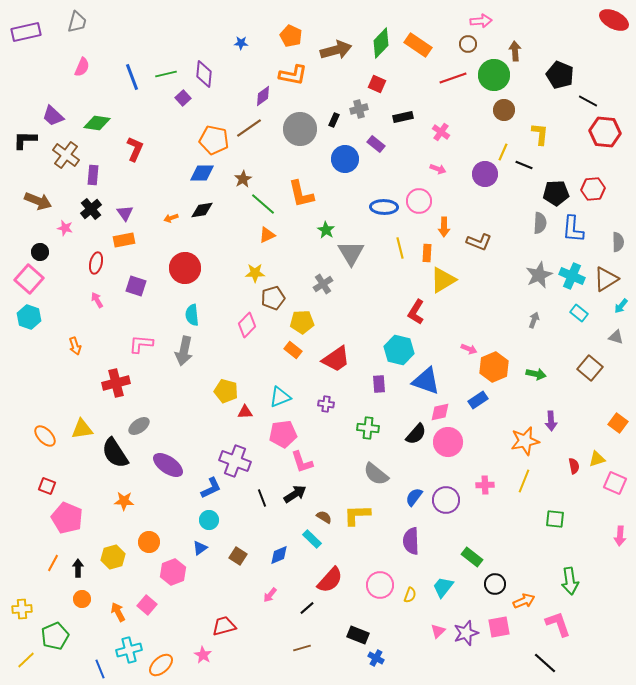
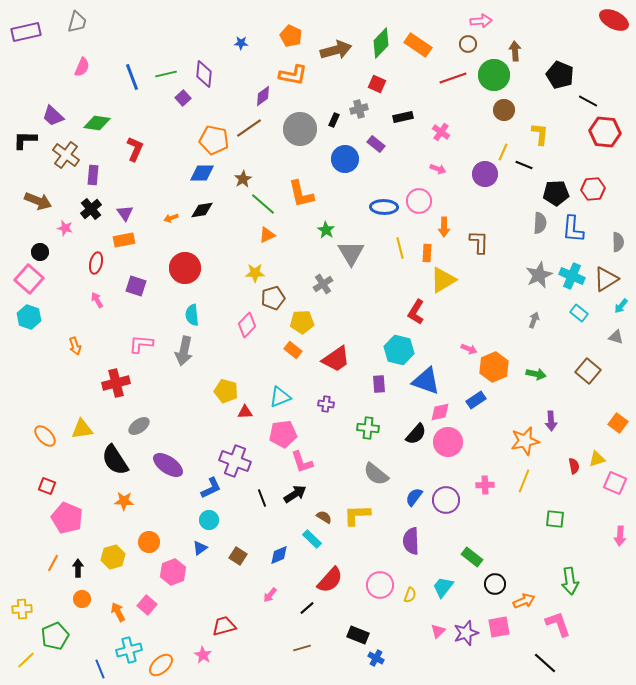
brown L-shape at (479, 242): rotated 110 degrees counterclockwise
brown square at (590, 368): moved 2 px left, 3 px down
blue rectangle at (478, 400): moved 2 px left
black semicircle at (115, 453): moved 7 px down
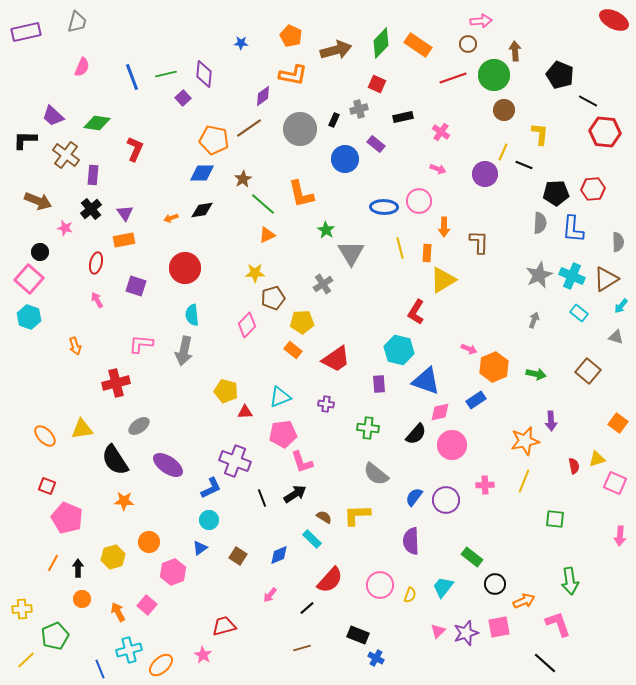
pink circle at (448, 442): moved 4 px right, 3 px down
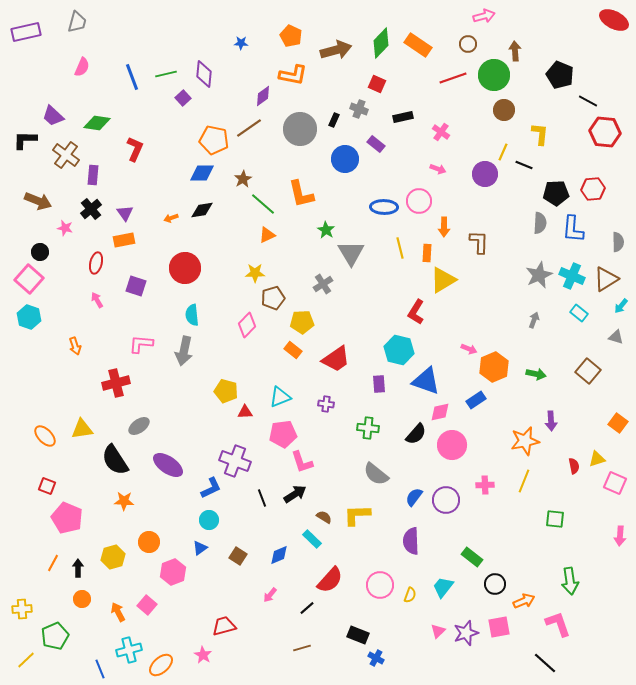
pink arrow at (481, 21): moved 3 px right, 5 px up; rotated 10 degrees counterclockwise
gray cross at (359, 109): rotated 36 degrees clockwise
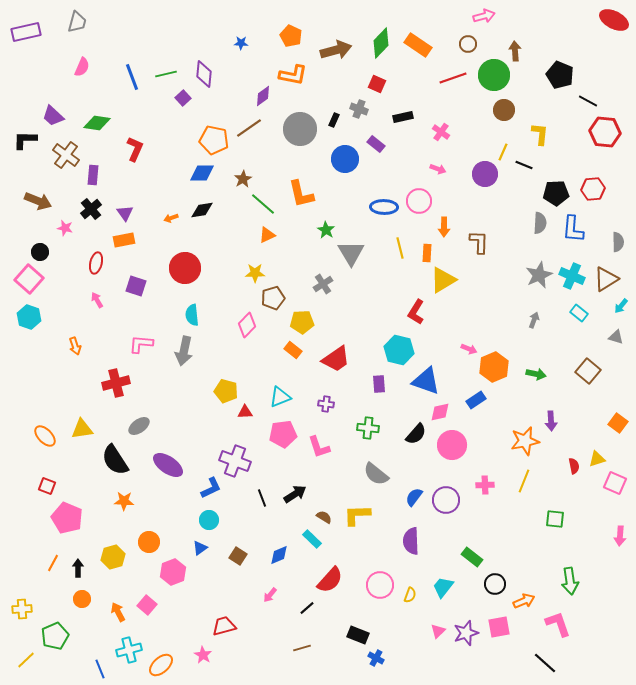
pink L-shape at (302, 462): moved 17 px right, 15 px up
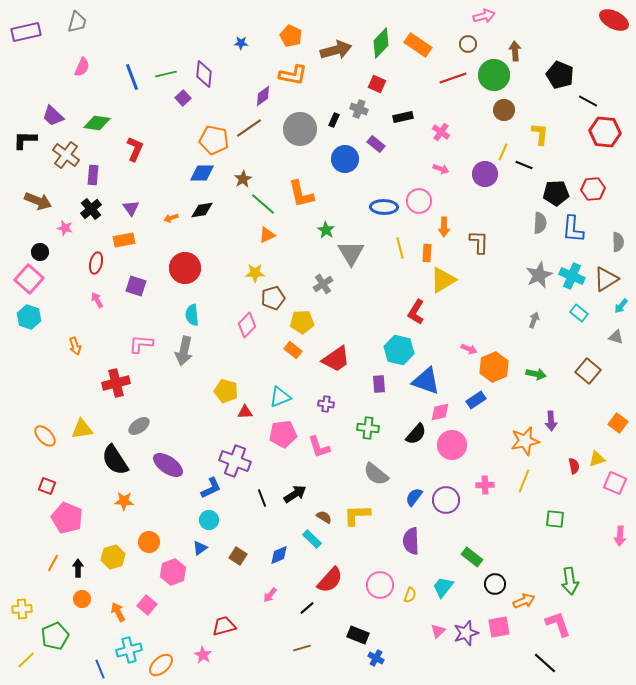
pink arrow at (438, 169): moved 3 px right
purple triangle at (125, 213): moved 6 px right, 5 px up
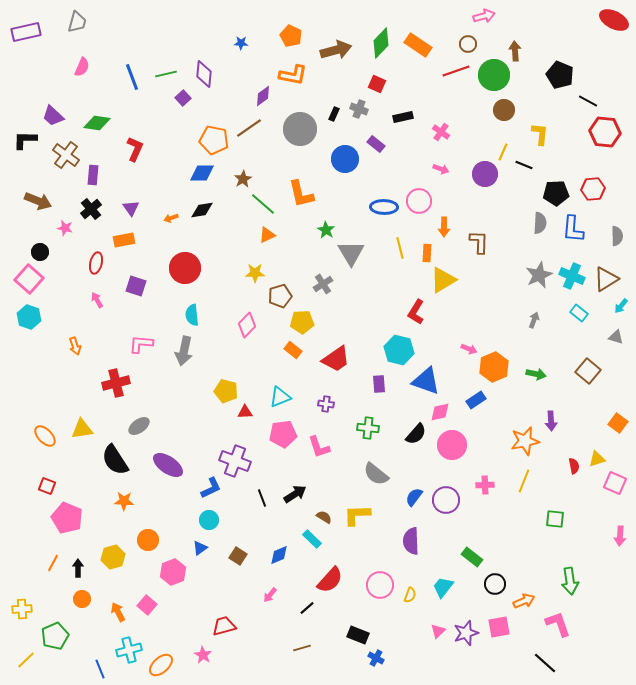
red line at (453, 78): moved 3 px right, 7 px up
black rectangle at (334, 120): moved 6 px up
gray semicircle at (618, 242): moved 1 px left, 6 px up
brown pentagon at (273, 298): moved 7 px right, 2 px up
orange circle at (149, 542): moved 1 px left, 2 px up
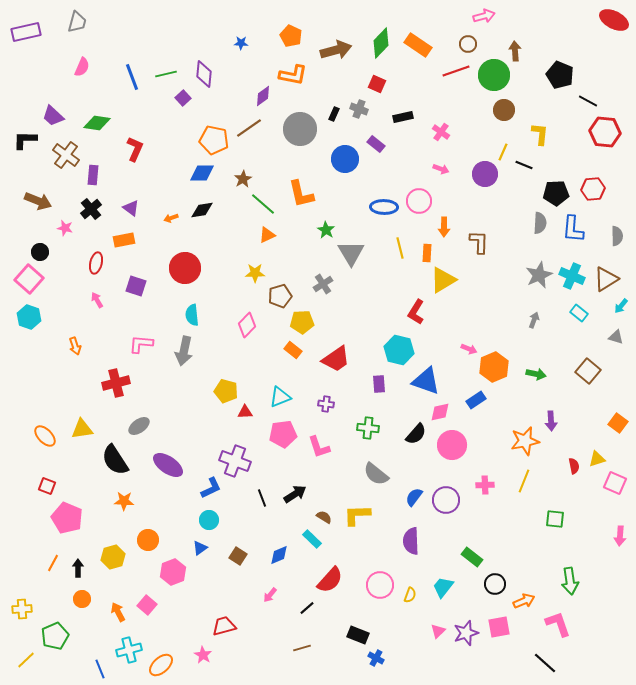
purple triangle at (131, 208): rotated 18 degrees counterclockwise
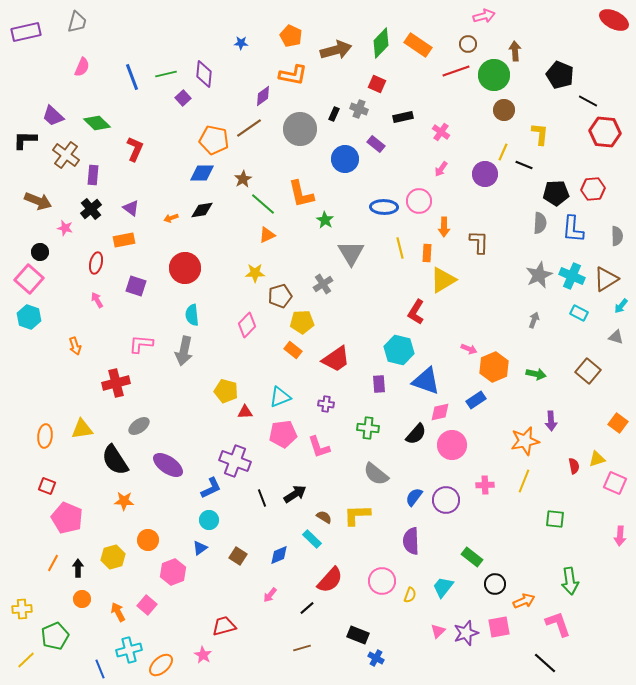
green diamond at (97, 123): rotated 36 degrees clockwise
pink arrow at (441, 169): rotated 105 degrees clockwise
green star at (326, 230): moved 1 px left, 10 px up
cyan rectangle at (579, 313): rotated 12 degrees counterclockwise
orange ellipse at (45, 436): rotated 50 degrees clockwise
pink circle at (380, 585): moved 2 px right, 4 px up
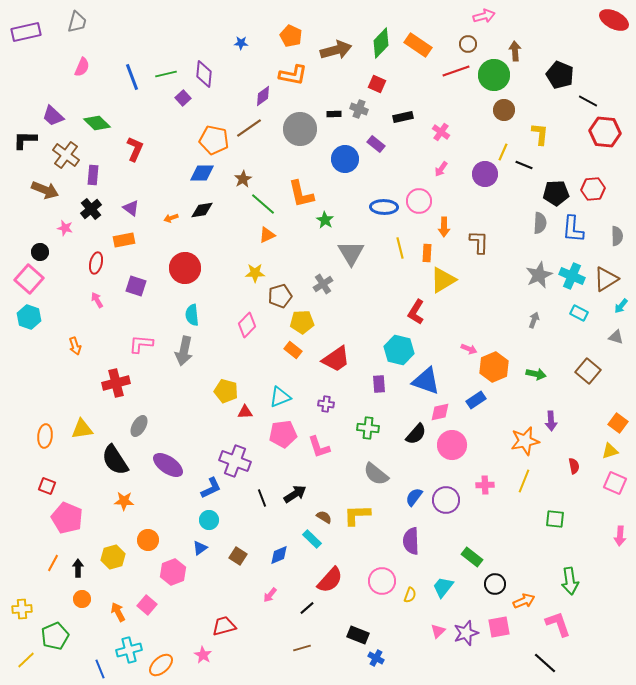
black rectangle at (334, 114): rotated 64 degrees clockwise
brown arrow at (38, 201): moved 7 px right, 11 px up
gray ellipse at (139, 426): rotated 25 degrees counterclockwise
yellow triangle at (597, 459): moved 13 px right, 8 px up
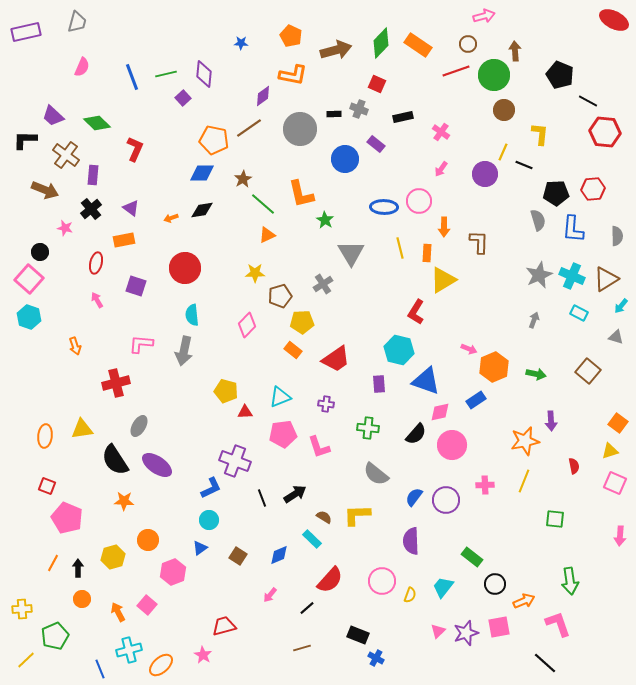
gray semicircle at (540, 223): moved 2 px left, 3 px up; rotated 20 degrees counterclockwise
purple ellipse at (168, 465): moved 11 px left
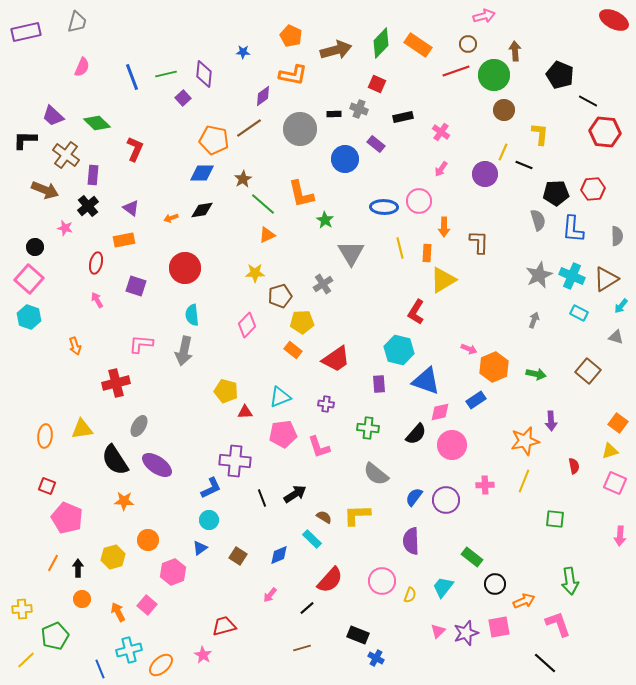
blue star at (241, 43): moved 2 px right, 9 px down
black cross at (91, 209): moved 3 px left, 3 px up
black circle at (40, 252): moved 5 px left, 5 px up
purple cross at (235, 461): rotated 16 degrees counterclockwise
